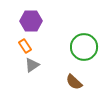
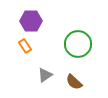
green circle: moved 6 px left, 3 px up
gray triangle: moved 13 px right, 10 px down
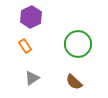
purple hexagon: moved 4 px up; rotated 25 degrees counterclockwise
gray triangle: moved 13 px left, 3 px down
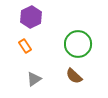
gray triangle: moved 2 px right, 1 px down
brown semicircle: moved 6 px up
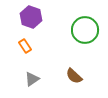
purple hexagon: rotated 15 degrees counterclockwise
green circle: moved 7 px right, 14 px up
gray triangle: moved 2 px left
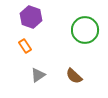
gray triangle: moved 6 px right, 4 px up
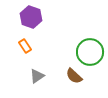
green circle: moved 5 px right, 22 px down
gray triangle: moved 1 px left, 1 px down
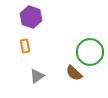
orange rectangle: rotated 24 degrees clockwise
brown semicircle: moved 3 px up
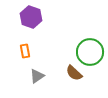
orange rectangle: moved 5 px down
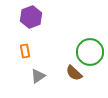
purple hexagon: rotated 20 degrees clockwise
gray triangle: moved 1 px right
